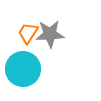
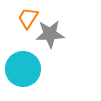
orange trapezoid: moved 15 px up
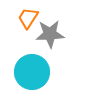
cyan circle: moved 9 px right, 3 px down
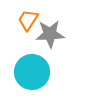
orange trapezoid: moved 2 px down
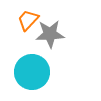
orange trapezoid: rotated 10 degrees clockwise
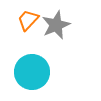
gray star: moved 6 px right, 9 px up; rotated 20 degrees counterclockwise
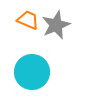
orange trapezoid: rotated 70 degrees clockwise
